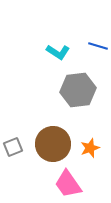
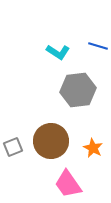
brown circle: moved 2 px left, 3 px up
orange star: moved 3 px right; rotated 24 degrees counterclockwise
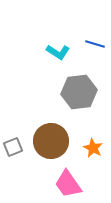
blue line: moved 3 px left, 2 px up
gray hexagon: moved 1 px right, 2 px down
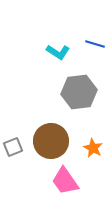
pink trapezoid: moved 3 px left, 3 px up
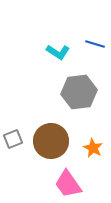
gray square: moved 8 px up
pink trapezoid: moved 3 px right, 3 px down
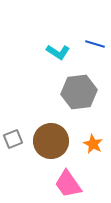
orange star: moved 4 px up
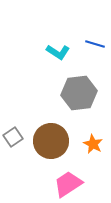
gray hexagon: moved 1 px down
gray square: moved 2 px up; rotated 12 degrees counterclockwise
pink trapezoid: rotated 92 degrees clockwise
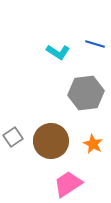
gray hexagon: moved 7 px right
